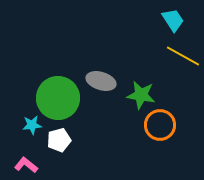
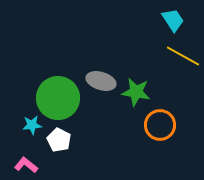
green star: moved 5 px left, 3 px up
white pentagon: rotated 30 degrees counterclockwise
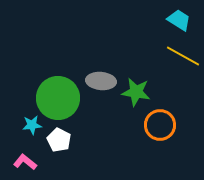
cyan trapezoid: moved 6 px right; rotated 25 degrees counterclockwise
gray ellipse: rotated 12 degrees counterclockwise
pink L-shape: moved 1 px left, 3 px up
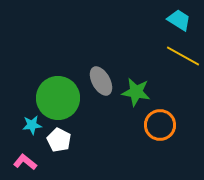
gray ellipse: rotated 56 degrees clockwise
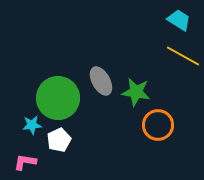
orange circle: moved 2 px left
white pentagon: rotated 20 degrees clockwise
pink L-shape: rotated 30 degrees counterclockwise
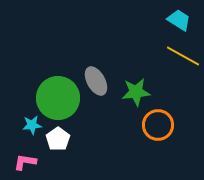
gray ellipse: moved 5 px left
green star: rotated 16 degrees counterclockwise
white pentagon: moved 1 px left, 1 px up; rotated 10 degrees counterclockwise
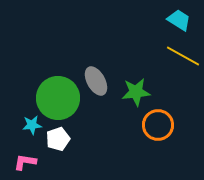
white pentagon: rotated 15 degrees clockwise
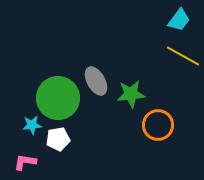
cyan trapezoid: rotated 95 degrees clockwise
green star: moved 5 px left, 2 px down
white pentagon: rotated 10 degrees clockwise
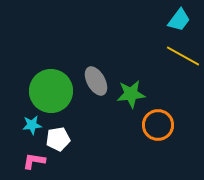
green circle: moved 7 px left, 7 px up
pink L-shape: moved 9 px right, 1 px up
